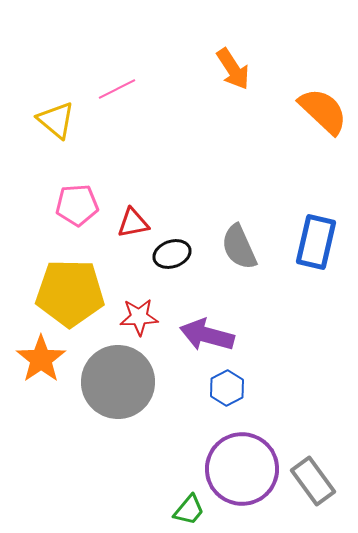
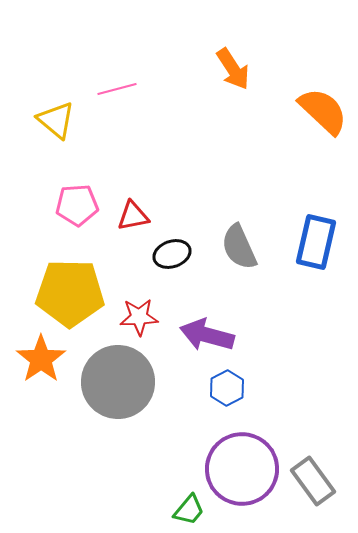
pink line: rotated 12 degrees clockwise
red triangle: moved 7 px up
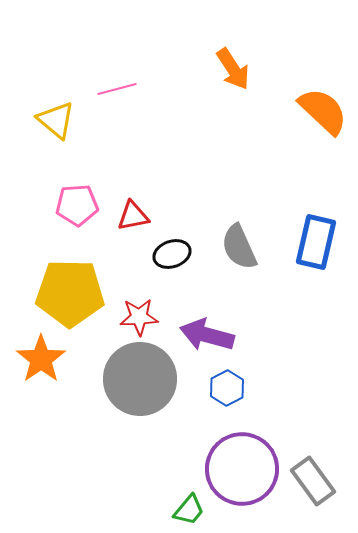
gray circle: moved 22 px right, 3 px up
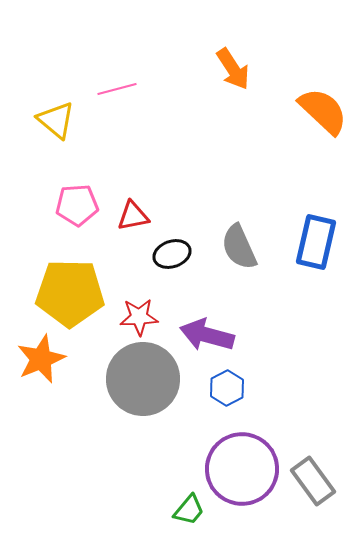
orange star: rotated 12 degrees clockwise
gray circle: moved 3 px right
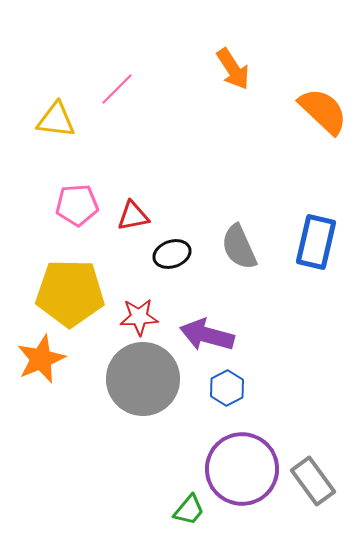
pink line: rotated 30 degrees counterclockwise
yellow triangle: rotated 33 degrees counterclockwise
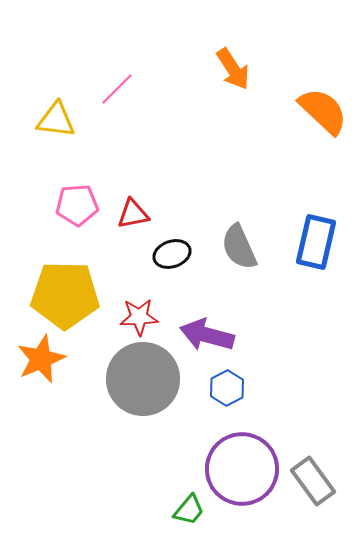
red triangle: moved 2 px up
yellow pentagon: moved 5 px left, 2 px down
